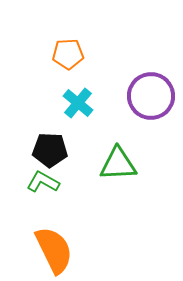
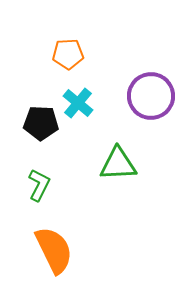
black pentagon: moved 9 px left, 27 px up
green L-shape: moved 4 px left, 3 px down; rotated 88 degrees clockwise
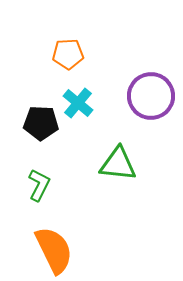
green triangle: rotated 9 degrees clockwise
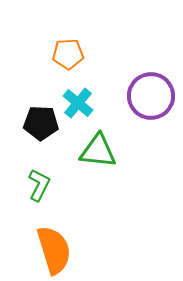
green triangle: moved 20 px left, 13 px up
orange semicircle: rotated 9 degrees clockwise
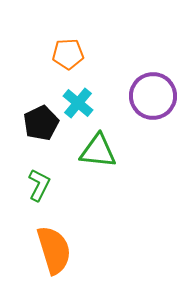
purple circle: moved 2 px right
black pentagon: rotated 28 degrees counterclockwise
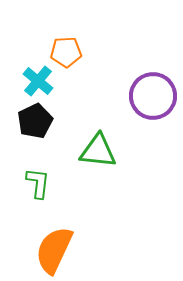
orange pentagon: moved 2 px left, 2 px up
cyan cross: moved 40 px left, 22 px up
black pentagon: moved 6 px left, 2 px up
green L-shape: moved 1 px left, 2 px up; rotated 20 degrees counterclockwise
orange semicircle: rotated 138 degrees counterclockwise
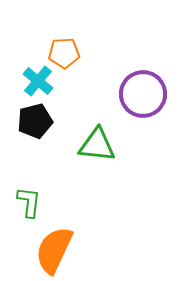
orange pentagon: moved 2 px left, 1 px down
purple circle: moved 10 px left, 2 px up
black pentagon: rotated 12 degrees clockwise
green triangle: moved 1 px left, 6 px up
green L-shape: moved 9 px left, 19 px down
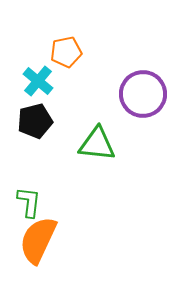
orange pentagon: moved 2 px right, 1 px up; rotated 8 degrees counterclockwise
green triangle: moved 1 px up
orange semicircle: moved 16 px left, 10 px up
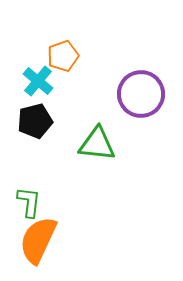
orange pentagon: moved 3 px left, 4 px down; rotated 8 degrees counterclockwise
purple circle: moved 2 px left
